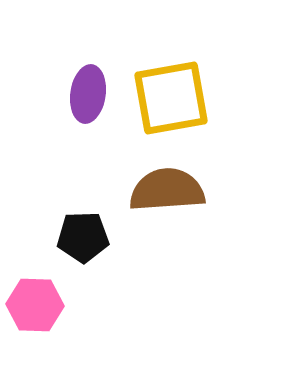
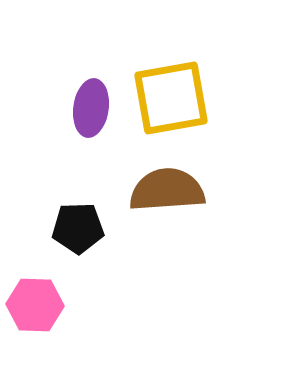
purple ellipse: moved 3 px right, 14 px down
black pentagon: moved 5 px left, 9 px up
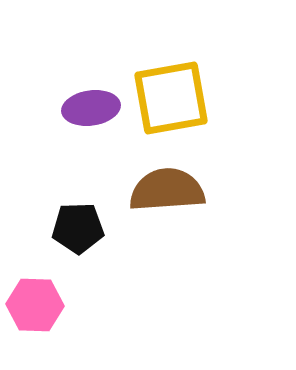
purple ellipse: rotated 74 degrees clockwise
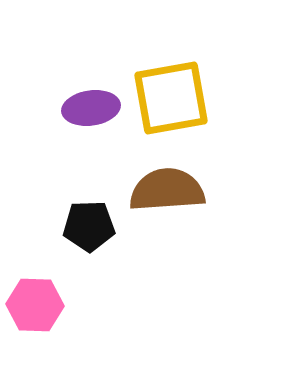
black pentagon: moved 11 px right, 2 px up
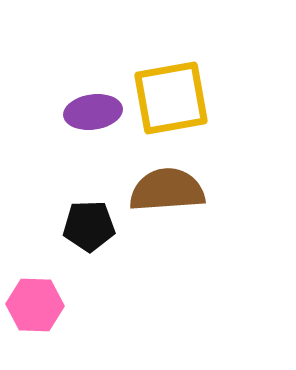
purple ellipse: moved 2 px right, 4 px down
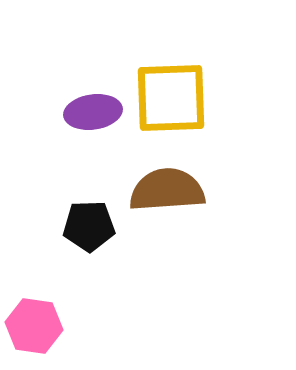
yellow square: rotated 8 degrees clockwise
pink hexagon: moved 1 px left, 21 px down; rotated 6 degrees clockwise
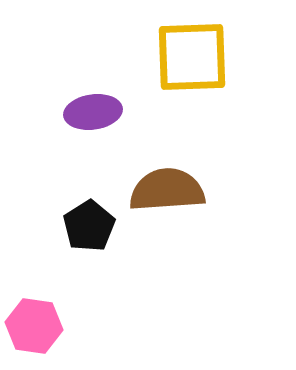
yellow square: moved 21 px right, 41 px up
black pentagon: rotated 30 degrees counterclockwise
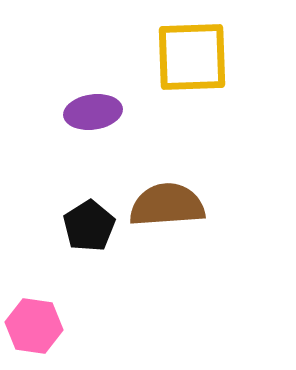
brown semicircle: moved 15 px down
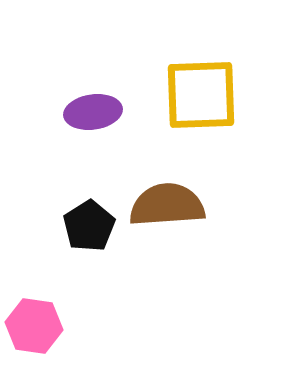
yellow square: moved 9 px right, 38 px down
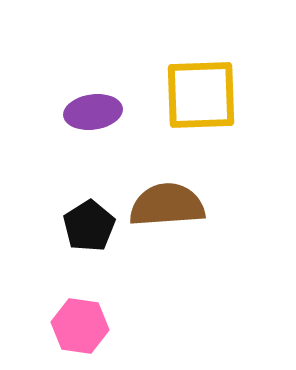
pink hexagon: moved 46 px right
